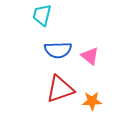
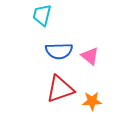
blue semicircle: moved 1 px right, 1 px down
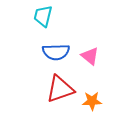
cyan trapezoid: moved 1 px right, 1 px down
blue semicircle: moved 3 px left, 1 px down
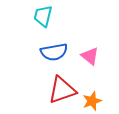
blue semicircle: moved 2 px left; rotated 8 degrees counterclockwise
red triangle: moved 2 px right, 1 px down
orange star: rotated 18 degrees counterclockwise
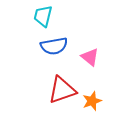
blue semicircle: moved 6 px up
pink triangle: moved 1 px down
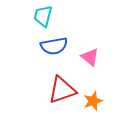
orange star: moved 1 px right
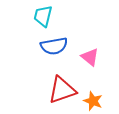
orange star: rotated 30 degrees counterclockwise
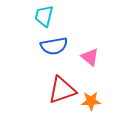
cyan trapezoid: moved 1 px right
orange star: moved 2 px left; rotated 24 degrees counterclockwise
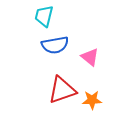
blue semicircle: moved 1 px right, 1 px up
orange star: moved 1 px right, 1 px up
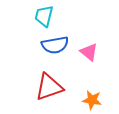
pink triangle: moved 1 px left, 5 px up
red triangle: moved 13 px left, 3 px up
orange star: rotated 12 degrees clockwise
